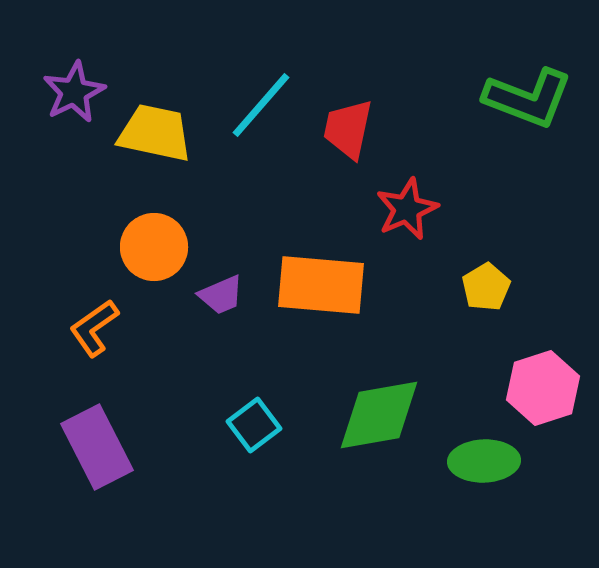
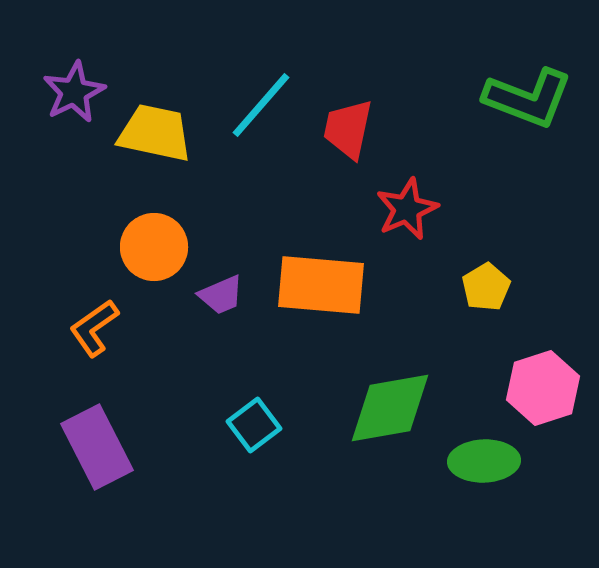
green diamond: moved 11 px right, 7 px up
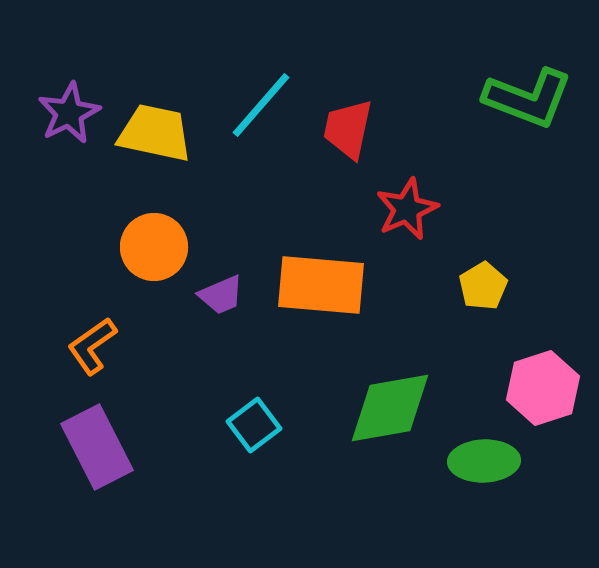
purple star: moved 5 px left, 21 px down
yellow pentagon: moved 3 px left, 1 px up
orange L-shape: moved 2 px left, 18 px down
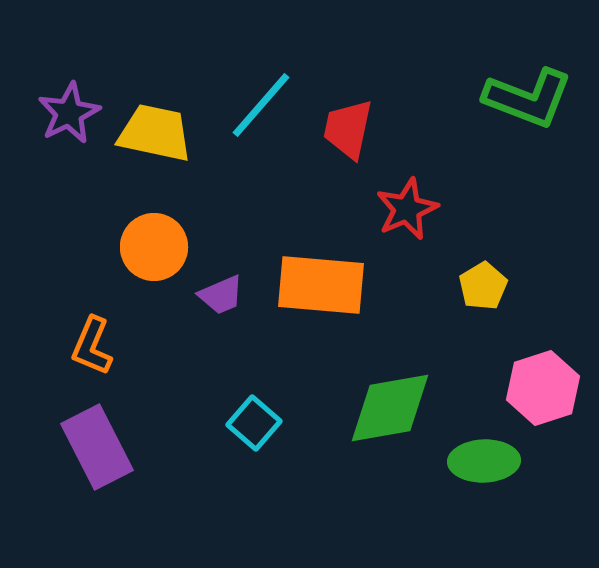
orange L-shape: rotated 32 degrees counterclockwise
cyan square: moved 2 px up; rotated 12 degrees counterclockwise
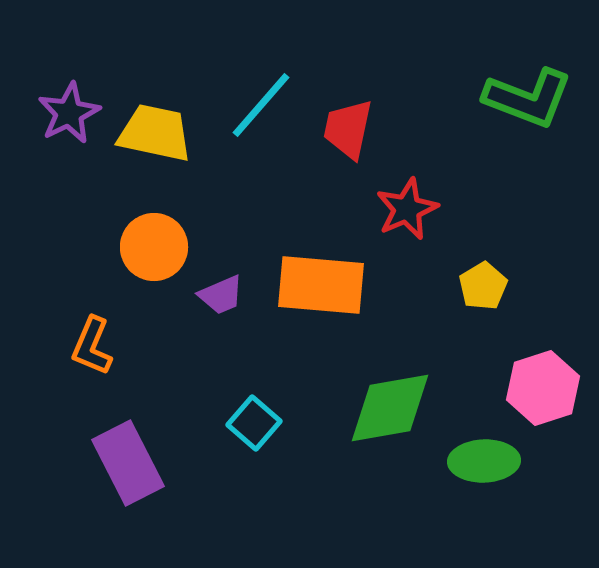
purple rectangle: moved 31 px right, 16 px down
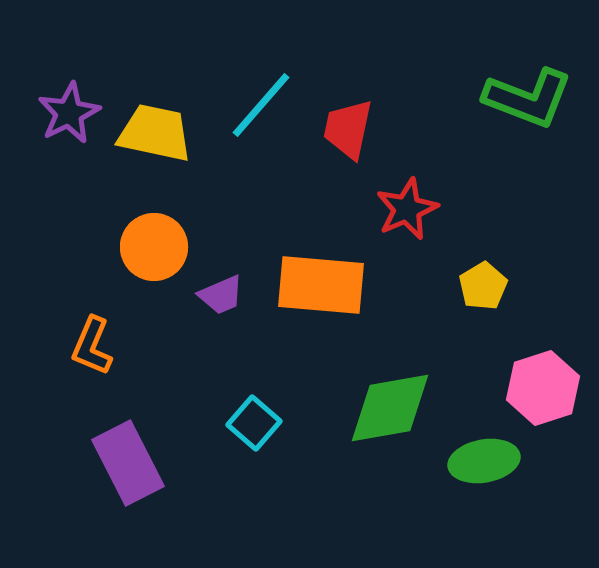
green ellipse: rotated 8 degrees counterclockwise
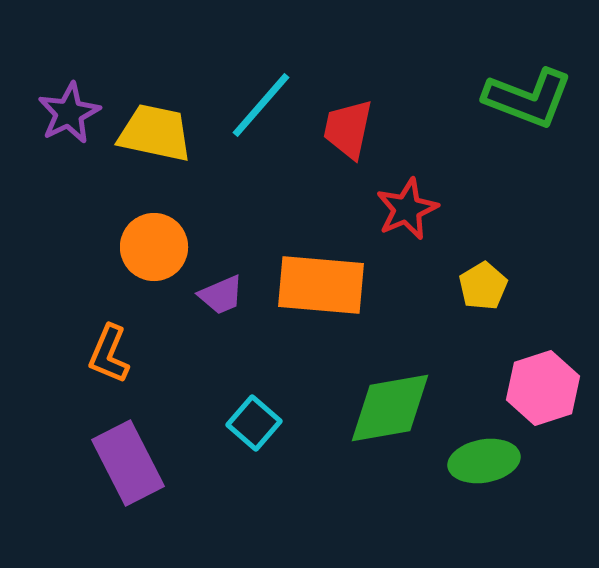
orange L-shape: moved 17 px right, 8 px down
